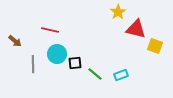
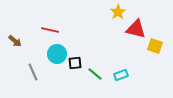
gray line: moved 8 px down; rotated 24 degrees counterclockwise
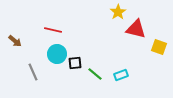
red line: moved 3 px right
yellow square: moved 4 px right, 1 px down
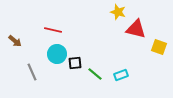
yellow star: rotated 21 degrees counterclockwise
gray line: moved 1 px left
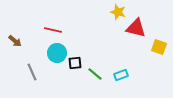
red triangle: moved 1 px up
cyan circle: moved 1 px up
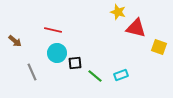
green line: moved 2 px down
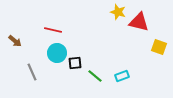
red triangle: moved 3 px right, 6 px up
cyan rectangle: moved 1 px right, 1 px down
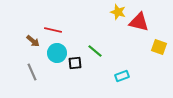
brown arrow: moved 18 px right
green line: moved 25 px up
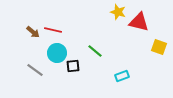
brown arrow: moved 9 px up
black square: moved 2 px left, 3 px down
gray line: moved 3 px right, 2 px up; rotated 30 degrees counterclockwise
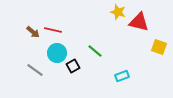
black square: rotated 24 degrees counterclockwise
